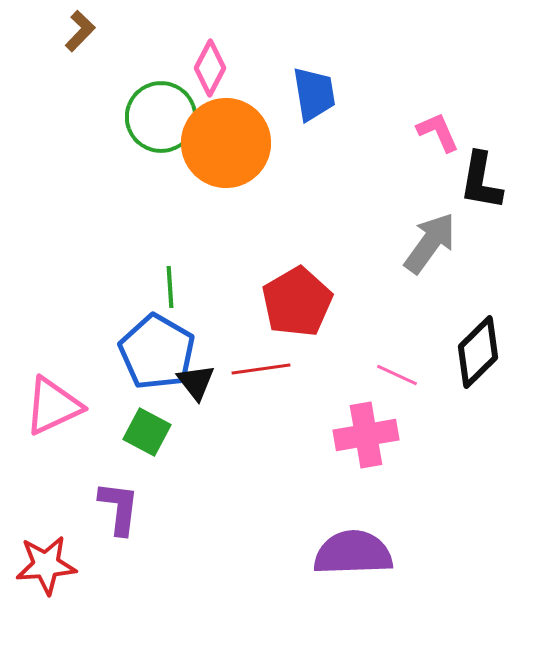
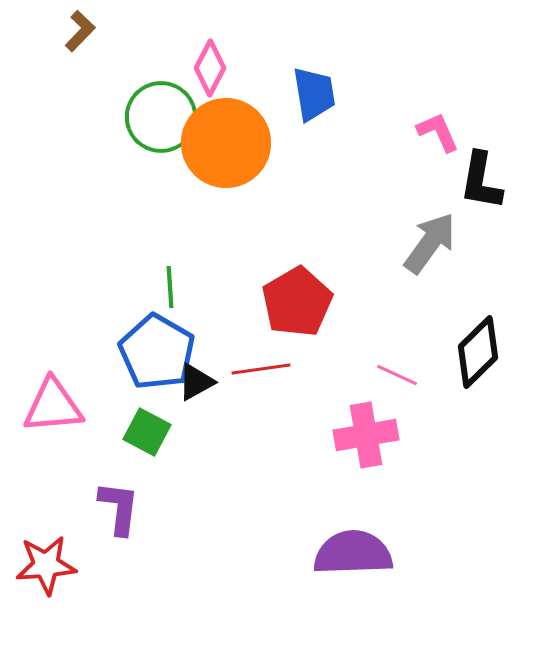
black triangle: rotated 39 degrees clockwise
pink triangle: rotated 20 degrees clockwise
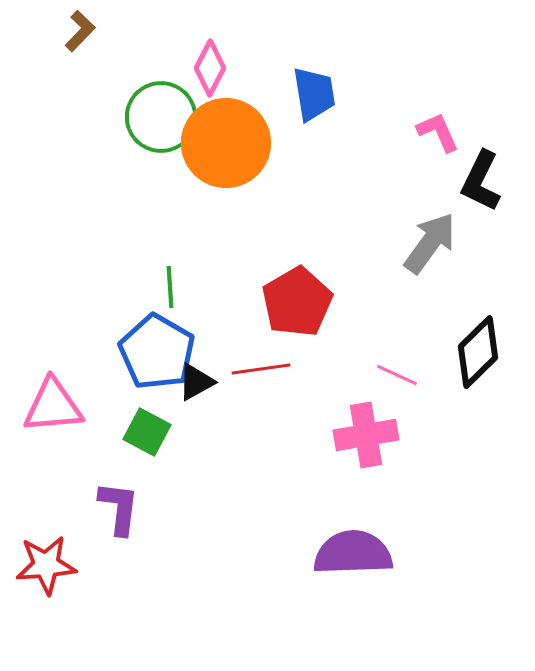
black L-shape: rotated 16 degrees clockwise
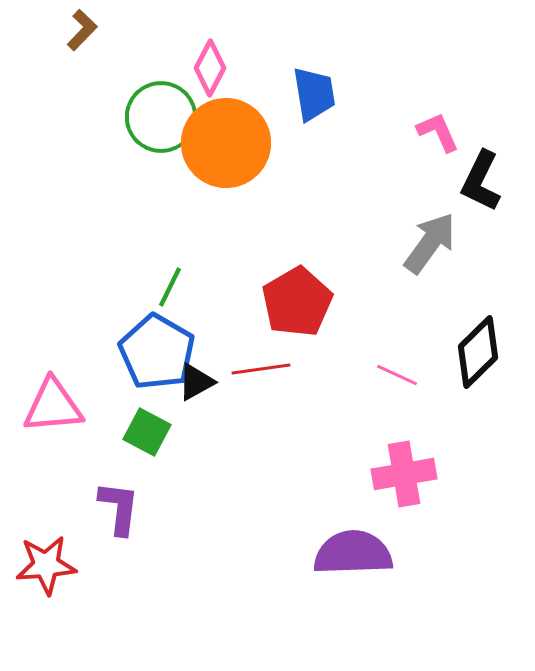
brown L-shape: moved 2 px right, 1 px up
green line: rotated 30 degrees clockwise
pink cross: moved 38 px right, 39 px down
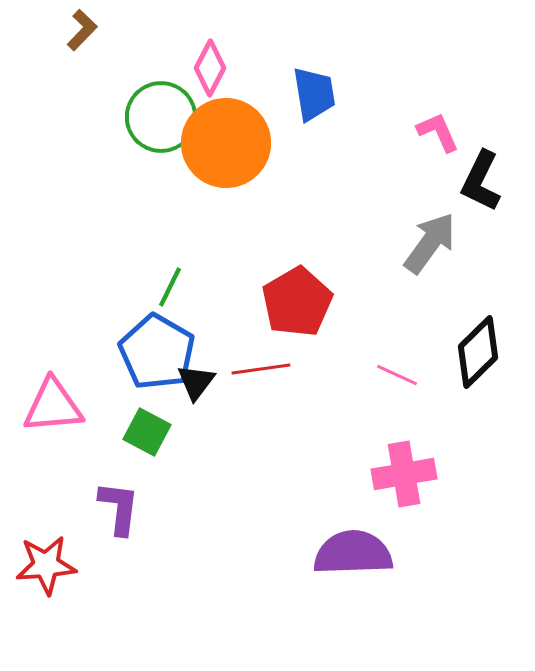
black triangle: rotated 24 degrees counterclockwise
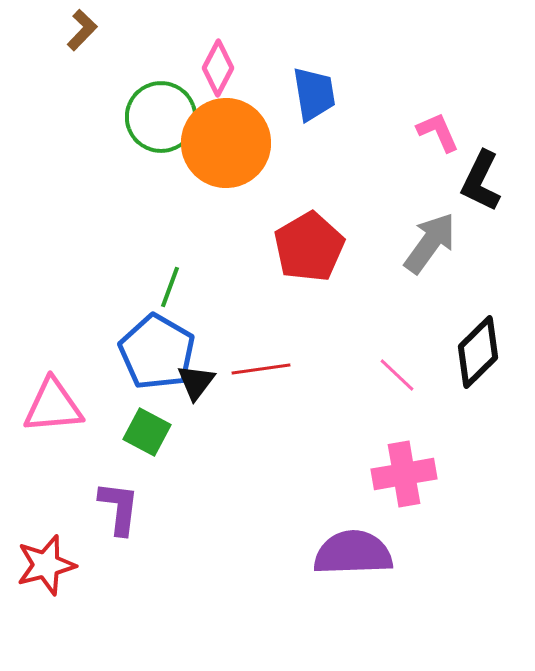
pink diamond: moved 8 px right
green line: rotated 6 degrees counterclockwise
red pentagon: moved 12 px right, 55 px up
pink line: rotated 18 degrees clockwise
red star: rotated 10 degrees counterclockwise
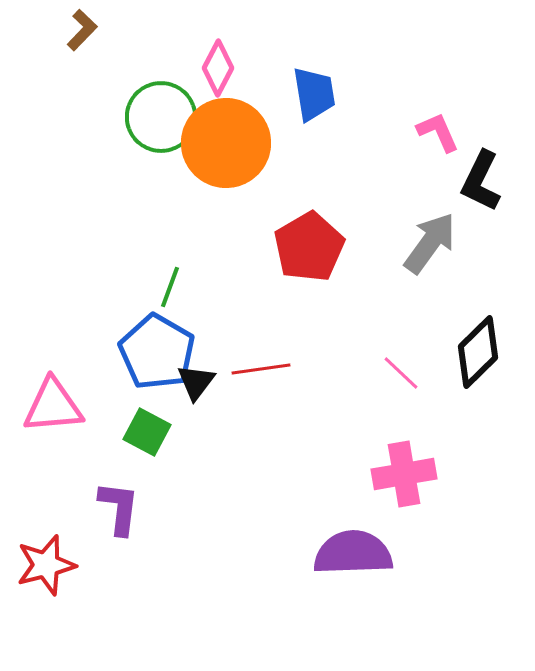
pink line: moved 4 px right, 2 px up
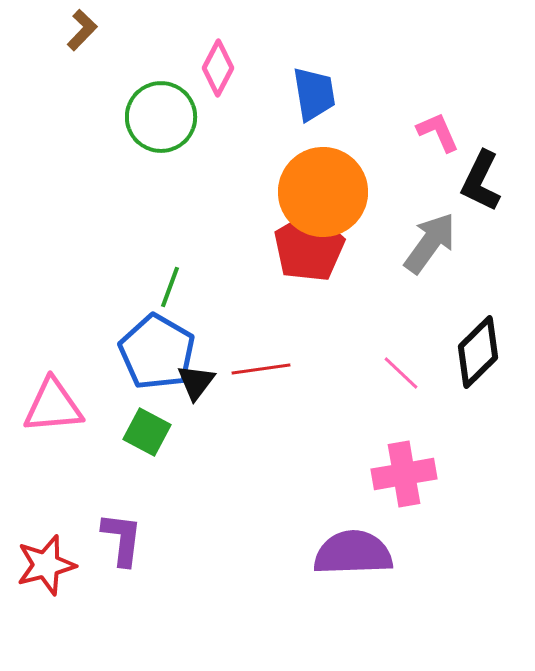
orange circle: moved 97 px right, 49 px down
purple L-shape: moved 3 px right, 31 px down
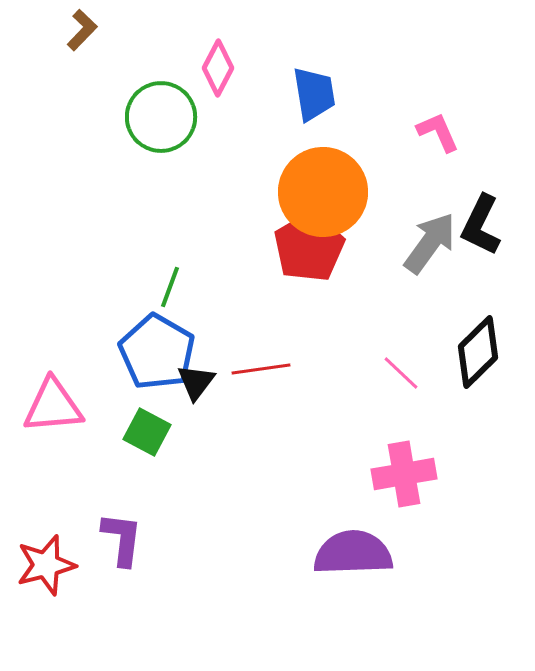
black L-shape: moved 44 px down
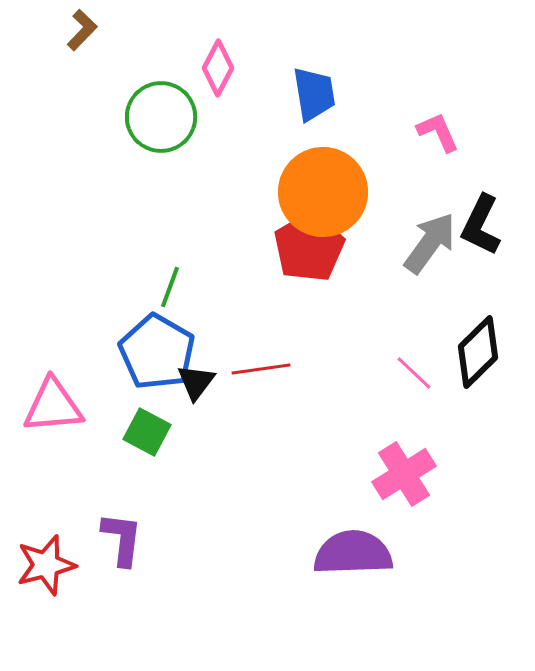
pink line: moved 13 px right
pink cross: rotated 22 degrees counterclockwise
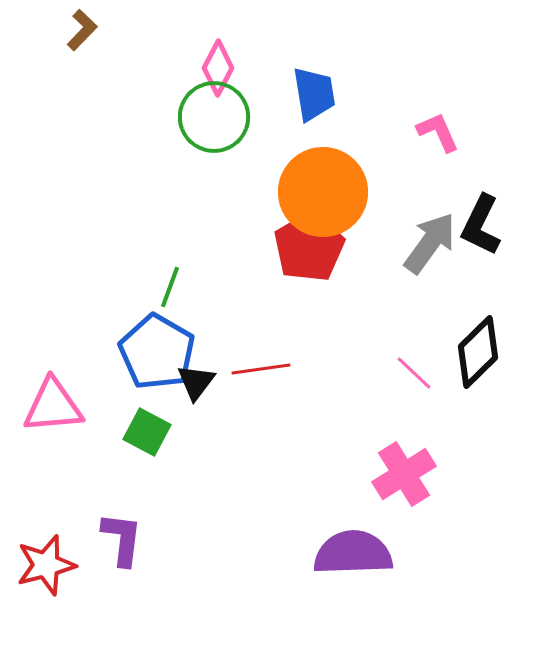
green circle: moved 53 px right
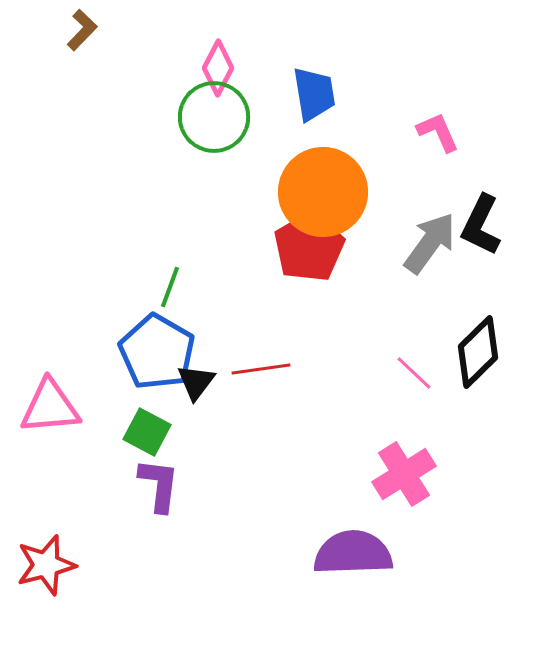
pink triangle: moved 3 px left, 1 px down
purple L-shape: moved 37 px right, 54 px up
